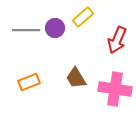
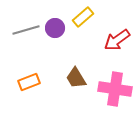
gray line: rotated 16 degrees counterclockwise
red arrow: rotated 32 degrees clockwise
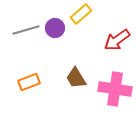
yellow rectangle: moved 2 px left, 3 px up
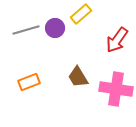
red arrow: rotated 20 degrees counterclockwise
brown trapezoid: moved 2 px right, 1 px up
pink cross: moved 1 px right
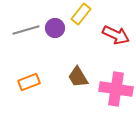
yellow rectangle: rotated 10 degrees counterclockwise
red arrow: moved 1 px left, 5 px up; rotated 100 degrees counterclockwise
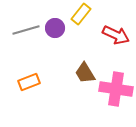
brown trapezoid: moved 7 px right, 4 px up
